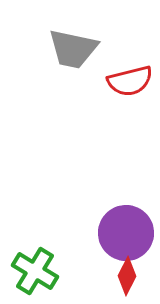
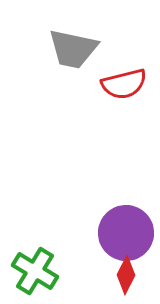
red semicircle: moved 6 px left, 3 px down
red diamond: moved 1 px left, 1 px up
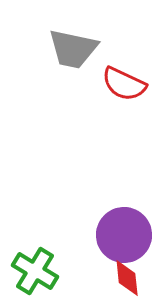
red semicircle: rotated 39 degrees clockwise
purple circle: moved 2 px left, 2 px down
red diamond: moved 1 px right, 3 px down; rotated 33 degrees counterclockwise
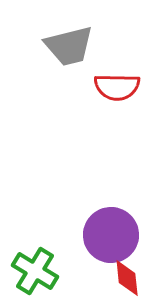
gray trapezoid: moved 4 px left, 3 px up; rotated 26 degrees counterclockwise
red semicircle: moved 7 px left, 3 px down; rotated 24 degrees counterclockwise
purple circle: moved 13 px left
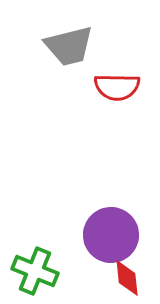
green cross: rotated 9 degrees counterclockwise
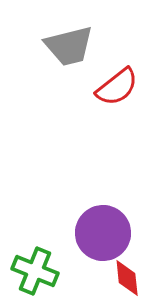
red semicircle: rotated 39 degrees counterclockwise
purple circle: moved 8 px left, 2 px up
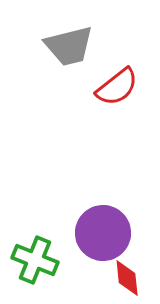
green cross: moved 11 px up
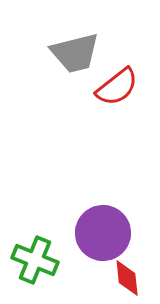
gray trapezoid: moved 6 px right, 7 px down
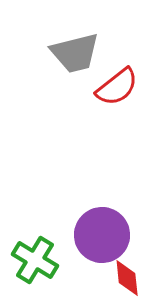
purple circle: moved 1 px left, 2 px down
green cross: rotated 9 degrees clockwise
